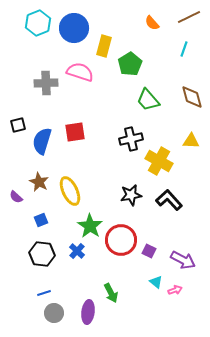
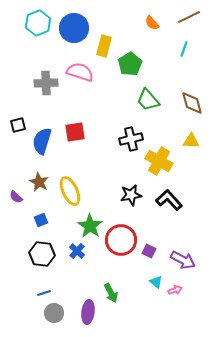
brown diamond: moved 6 px down
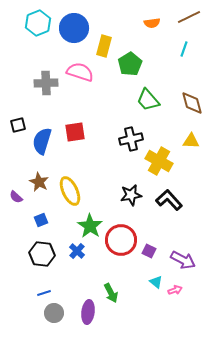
orange semicircle: rotated 56 degrees counterclockwise
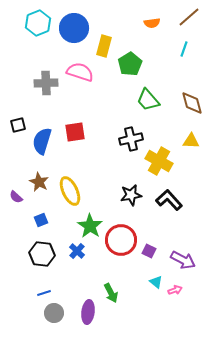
brown line: rotated 15 degrees counterclockwise
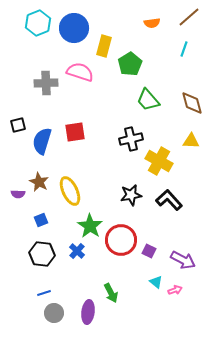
purple semicircle: moved 2 px right, 3 px up; rotated 40 degrees counterclockwise
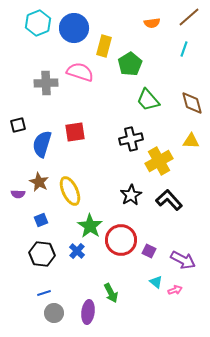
blue semicircle: moved 3 px down
yellow cross: rotated 32 degrees clockwise
black star: rotated 20 degrees counterclockwise
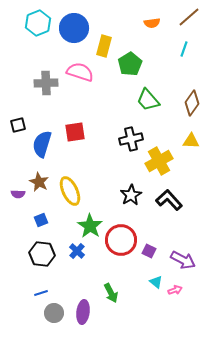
brown diamond: rotated 50 degrees clockwise
blue line: moved 3 px left
purple ellipse: moved 5 px left
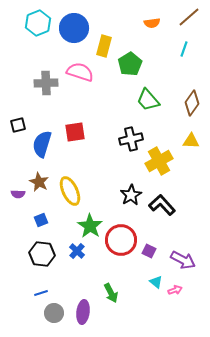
black L-shape: moved 7 px left, 5 px down
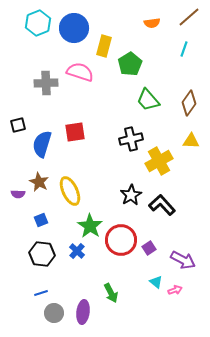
brown diamond: moved 3 px left
purple square: moved 3 px up; rotated 32 degrees clockwise
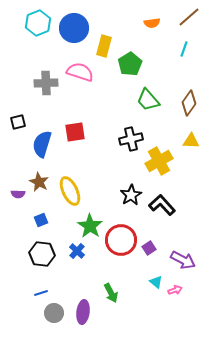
black square: moved 3 px up
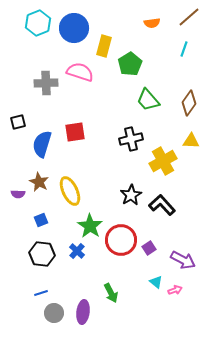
yellow cross: moved 4 px right
